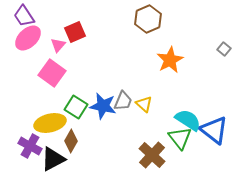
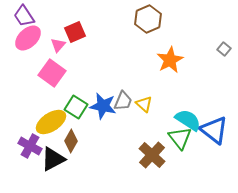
yellow ellipse: moved 1 px right, 1 px up; rotated 20 degrees counterclockwise
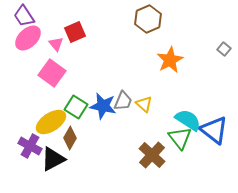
pink triangle: moved 2 px left, 1 px up; rotated 21 degrees counterclockwise
brown diamond: moved 1 px left, 3 px up
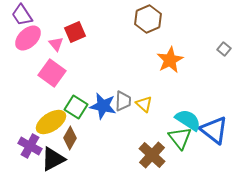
purple trapezoid: moved 2 px left, 1 px up
gray trapezoid: rotated 20 degrees counterclockwise
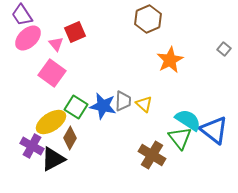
purple cross: moved 2 px right
brown cross: rotated 12 degrees counterclockwise
